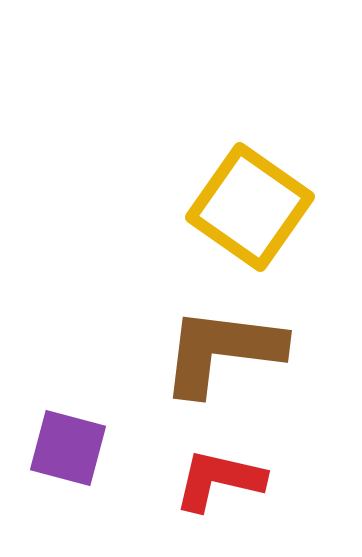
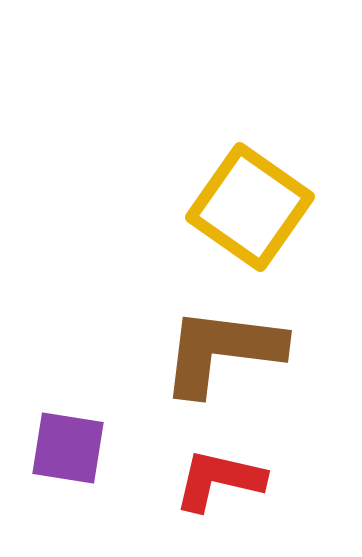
purple square: rotated 6 degrees counterclockwise
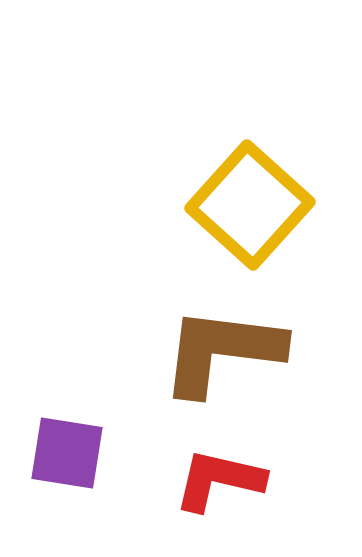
yellow square: moved 2 px up; rotated 7 degrees clockwise
purple square: moved 1 px left, 5 px down
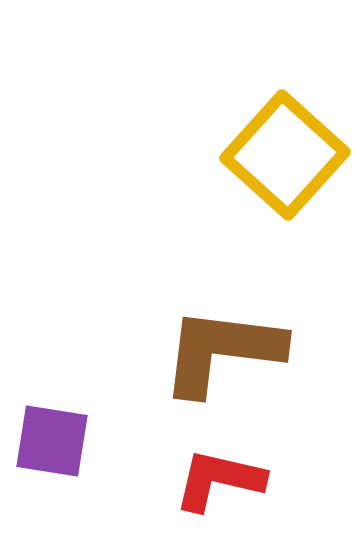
yellow square: moved 35 px right, 50 px up
purple square: moved 15 px left, 12 px up
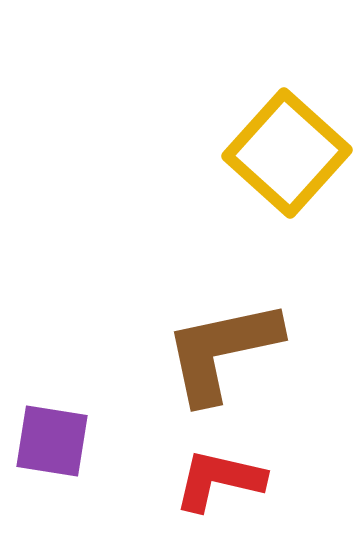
yellow square: moved 2 px right, 2 px up
brown L-shape: rotated 19 degrees counterclockwise
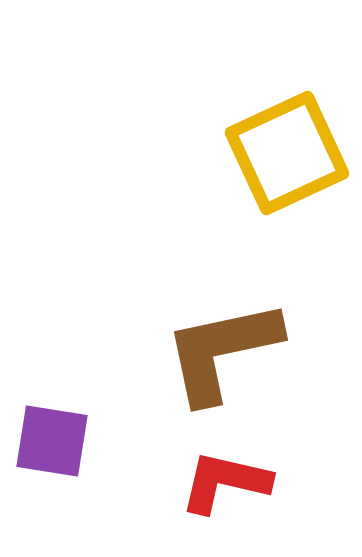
yellow square: rotated 23 degrees clockwise
red L-shape: moved 6 px right, 2 px down
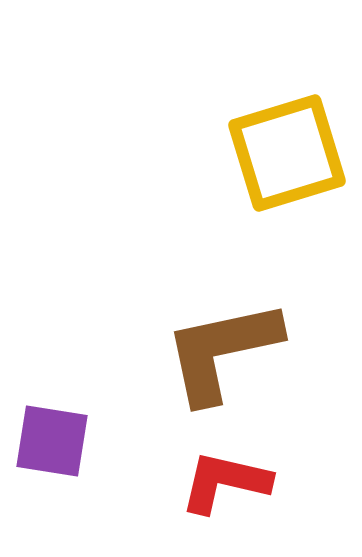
yellow square: rotated 8 degrees clockwise
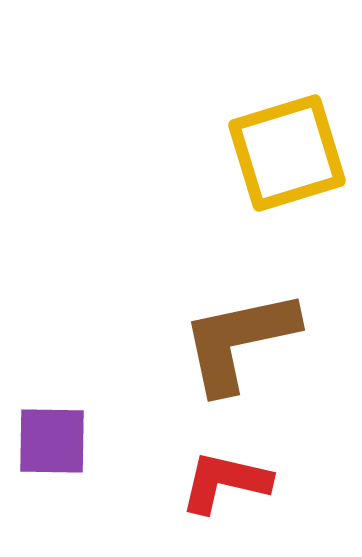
brown L-shape: moved 17 px right, 10 px up
purple square: rotated 8 degrees counterclockwise
